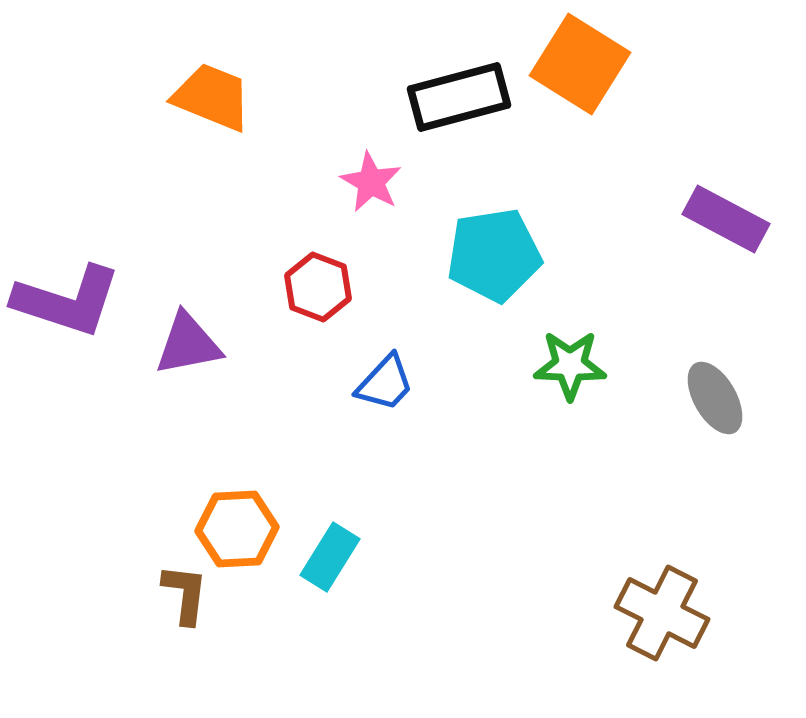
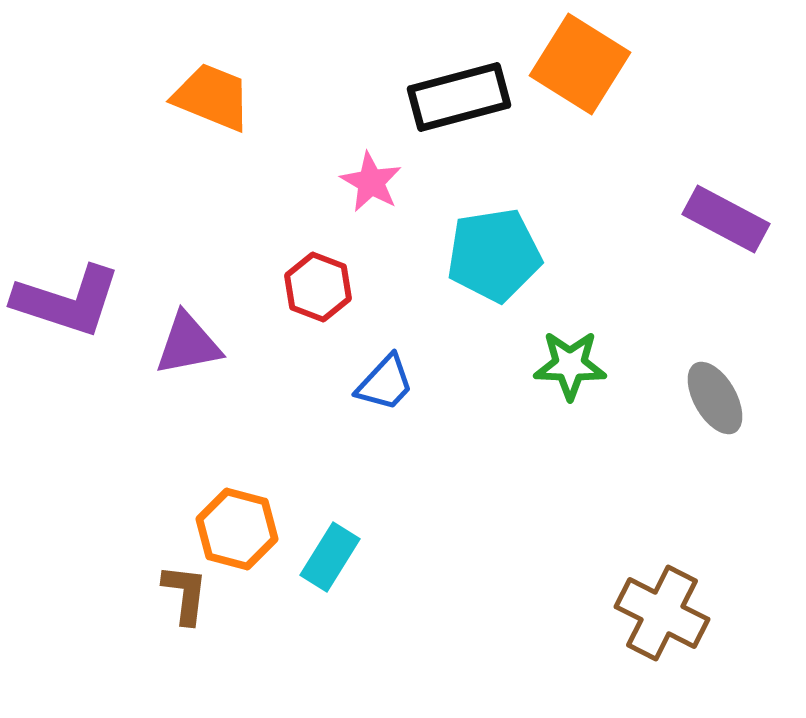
orange hexagon: rotated 18 degrees clockwise
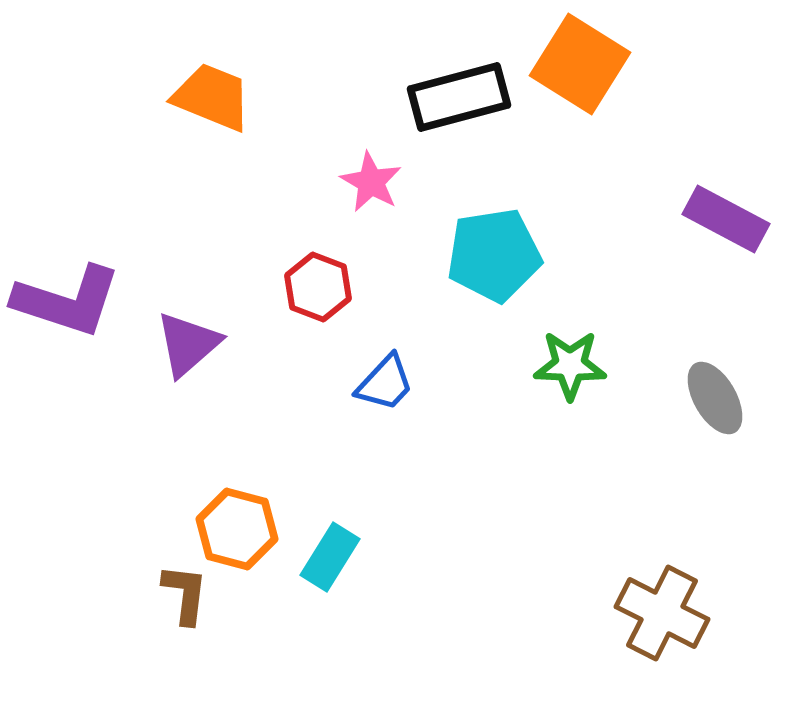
purple triangle: rotated 30 degrees counterclockwise
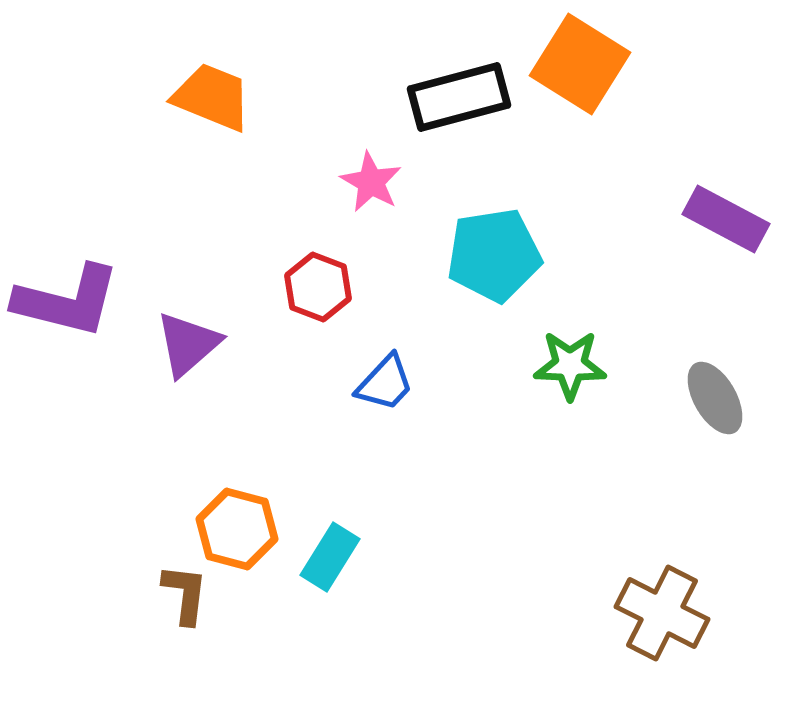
purple L-shape: rotated 4 degrees counterclockwise
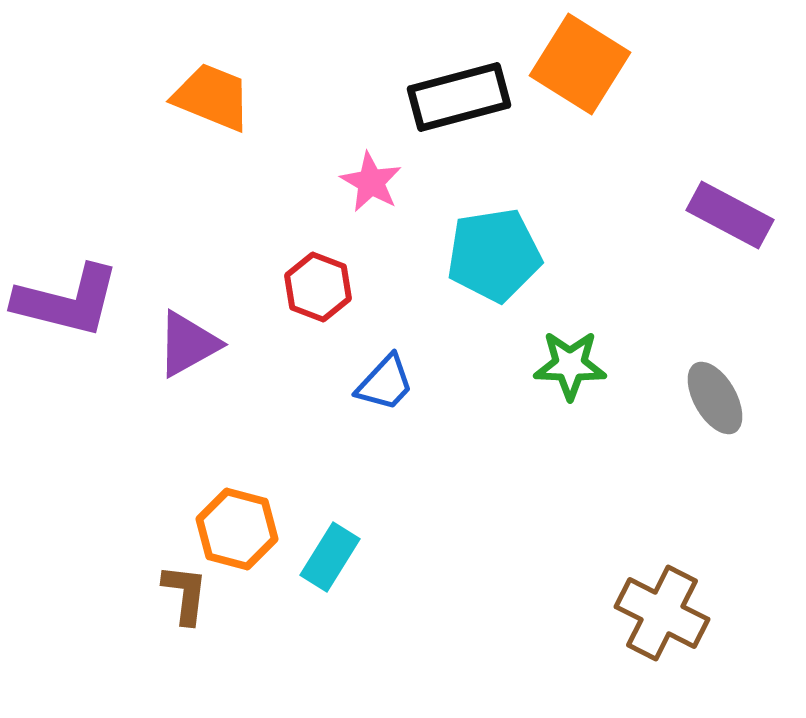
purple rectangle: moved 4 px right, 4 px up
purple triangle: rotated 12 degrees clockwise
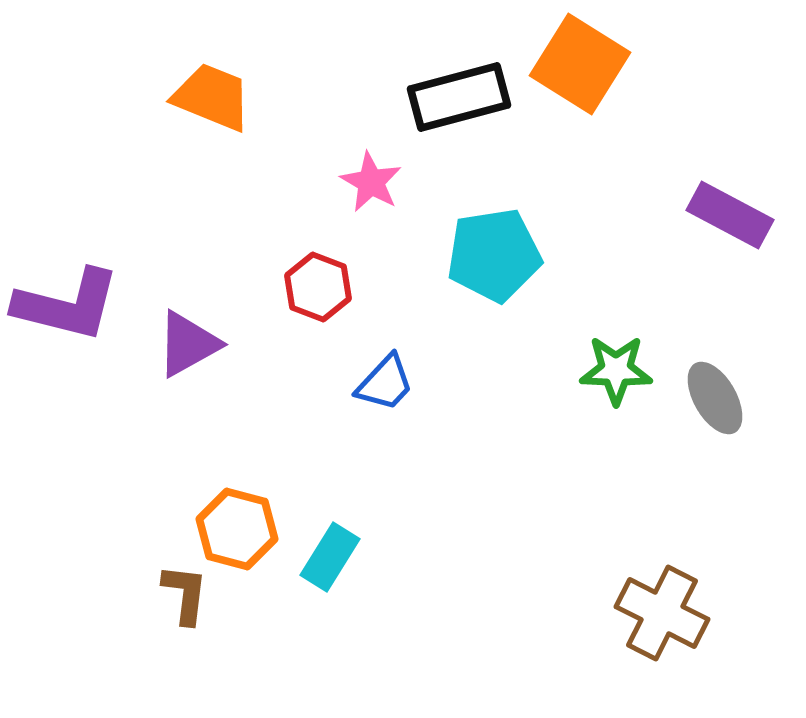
purple L-shape: moved 4 px down
green star: moved 46 px right, 5 px down
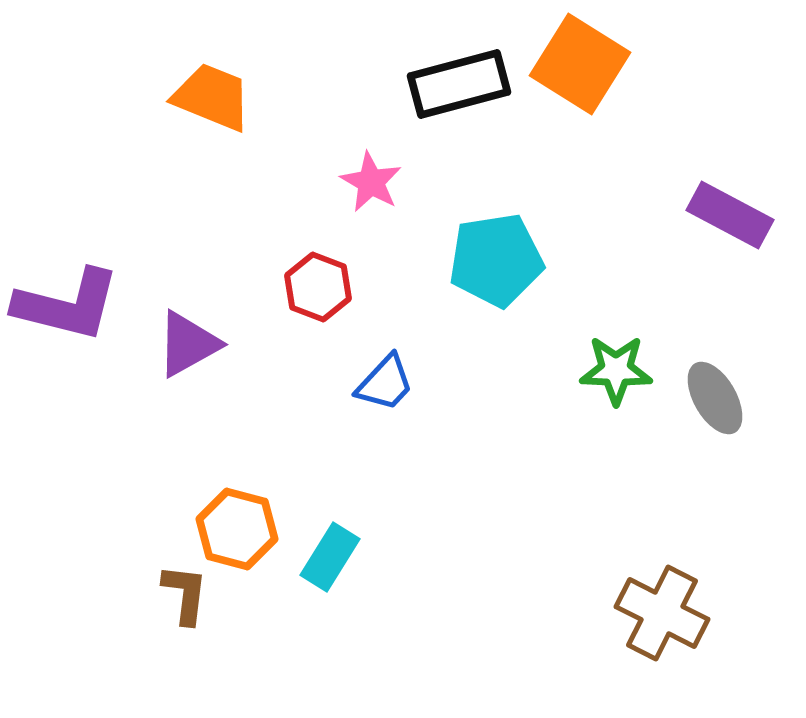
black rectangle: moved 13 px up
cyan pentagon: moved 2 px right, 5 px down
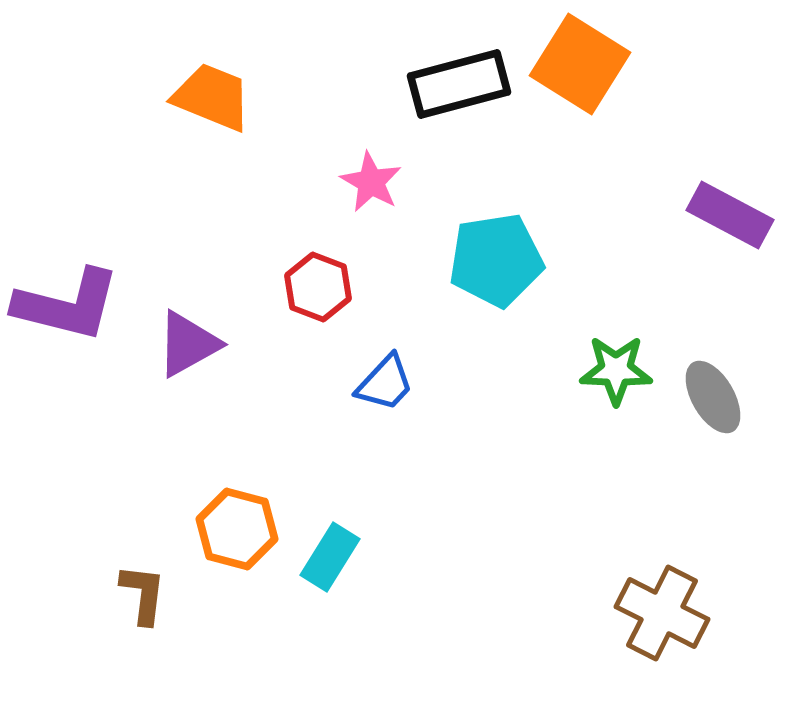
gray ellipse: moved 2 px left, 1 px up
brown L-shape: moved 42 px left
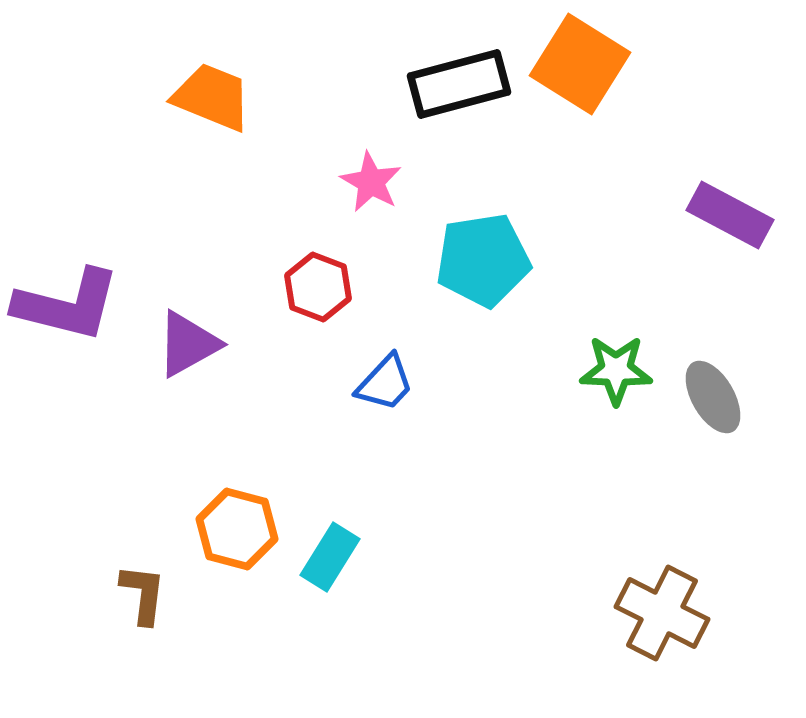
cyan pentagon: moved 13 px left
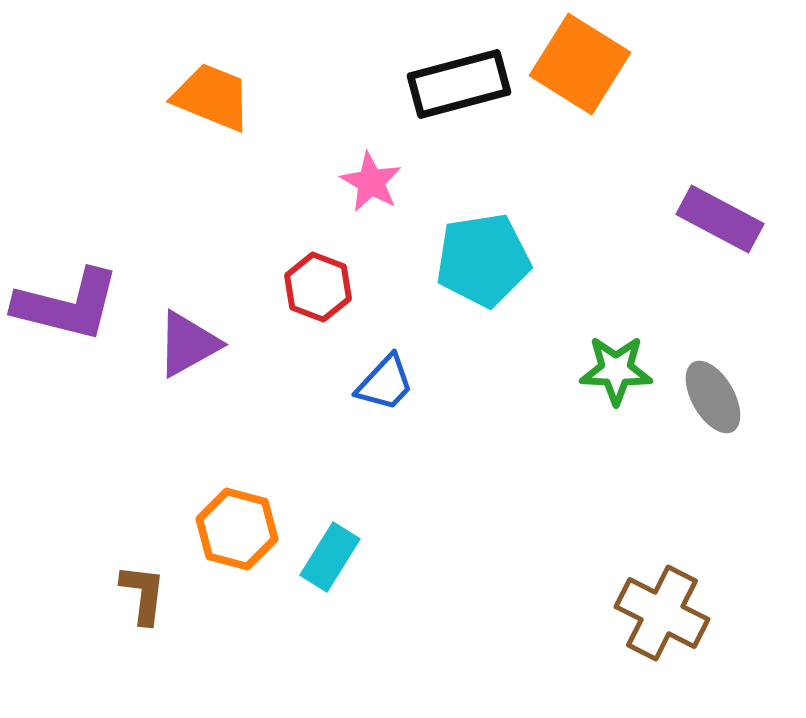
purple rectangle: moved 10 px left, 4 px down
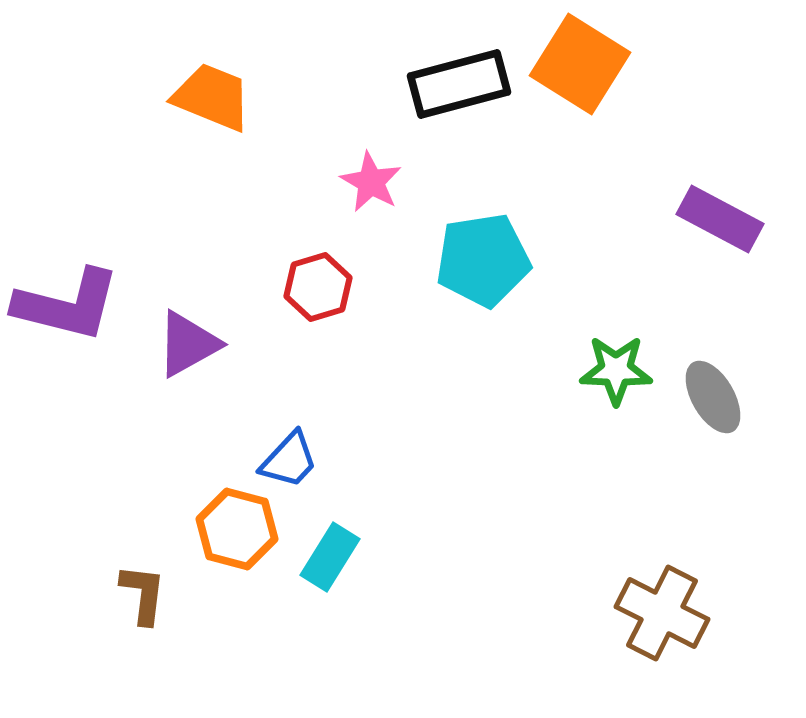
red hexagon: rotated 22 degrees clockwise
blue trapezoid: moved 96 px left, 77 px down
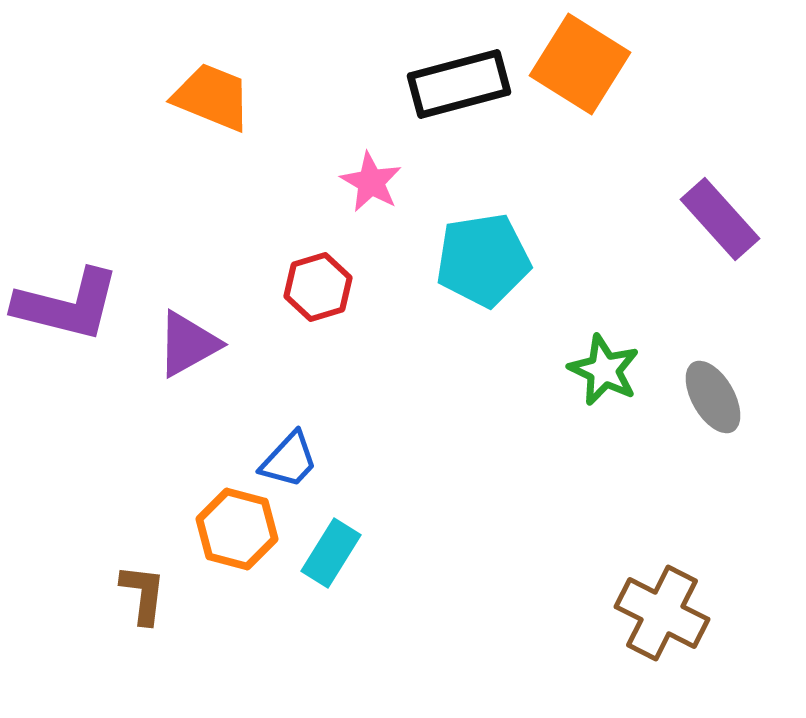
purple rectangle: rotated 20 degrees clockwise
green star: moved 12 px left; rotated 24 degrees clockwise
cyan rectangle: moved 1 px right, 4 px up
